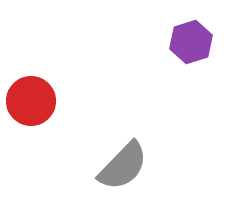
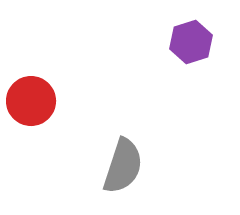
gray semicircle: rotated 26 degrees counterclockwise
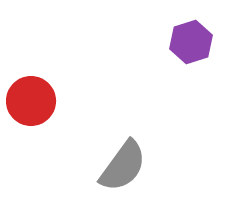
gray semicircle: rotated 18 degrees clockwise
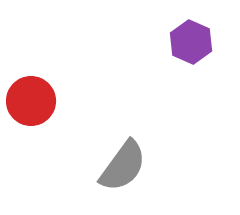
purple hexagon: rotated 18 degrees counterclockwise
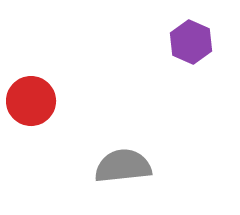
gray semicircle: rotated 132 degrees counterclockwise
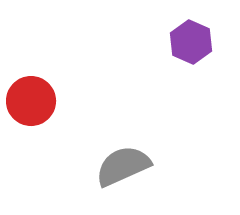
gray semicircle: rotated 18 degrees counterclockwise
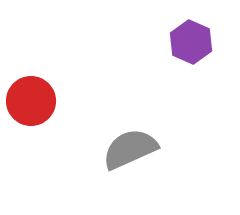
gray semicircle: moved 7 px right, 17 px up
